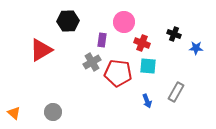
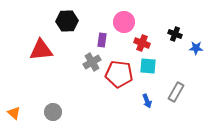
black hexagon: moved 1 px left
black cross: moved 1 px right
red triangle: rotated 25 degrees clockwise
red pentagon: moved 1 px right, 1 px down
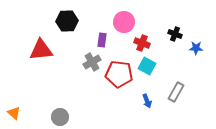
cyan square: moved 1 px left; rotated 24 degrees clockwise
gray circle: moved 7 px right, 5 px down
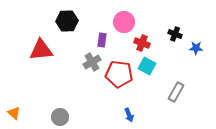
blue arrow: moved 18 px left, 14 px down
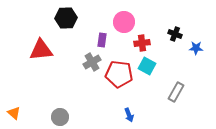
black hexagon: moved 1 px left, 3 px up
red cross: rotated 28 degrees counterclockwise
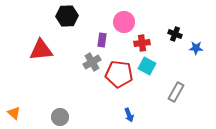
black hexagon: moved 1 px right, 2 px up
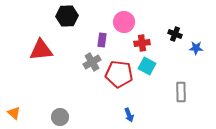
gray rectangle: moved 5 px right; rotated 30 degrees counterclockwise
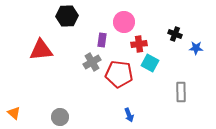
red cross: moved 3 px left, 1 px down
cyan square: moved 3 px right, 3 px up
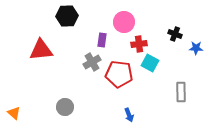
gray circle: moved 5 px right, 10 px up
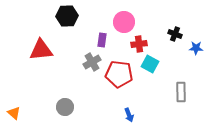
cyan square: moved 1 px down
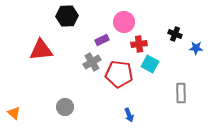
purple rectangle: rotated 56 degrees clockwise
gray rectangle: moved 1 px down
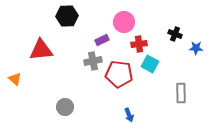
gray cross: moved 1 px right, 1 px up; rotated 18 degrees clockwise
orange triangle: moved 1 px right, 34 px up
